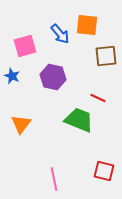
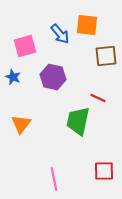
blue star: moved 1 px right, 1 px down
green trapezoid: moved 1 px left, 1 px down; rotated 100 degrees counterclockwise
red square: rotated 15 degrees counterclockwise
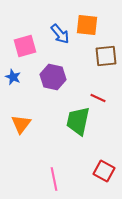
red square: rotated 30 degrees clockwise
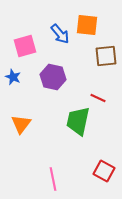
pink line: moved 1 px left
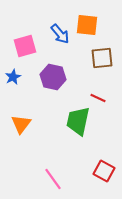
brown square: moved 4 px left, 2 px down
blue star: rotated 21 degrees clockwise
pink line: rotated 25 degrees counterclockwise
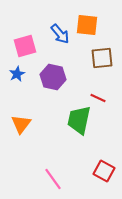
blue star: moved 4 px right, 3 px up
green trapezoid: moved 1 px right, 1 px up
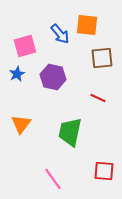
green trapezoid: moved 9 px left, 12 px down
red square: rotated 25 degrees counterclockwise
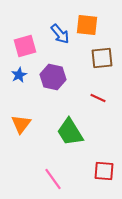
blue star: moved 2 px right, 1 px down
green trapezoid: rotated 44 degrees counterclockwise
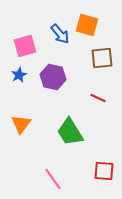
orange square: rotated 10 degrees clockwise
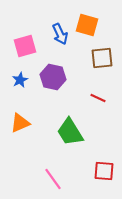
blue arrow: rotated 15 degrees clockwise
blue star: moved 1 px right, 5 px down
orange triangle: moved 1 px left, 1 px up; rotated 30 degrees clockwise
